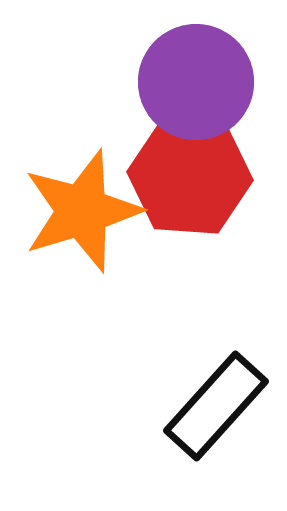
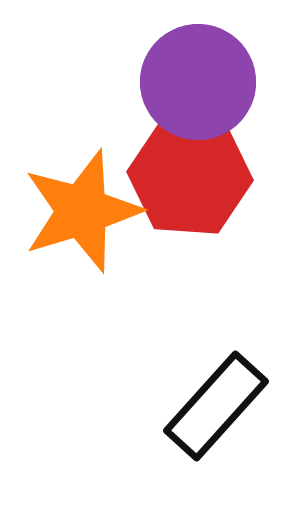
purple circle: moved 2 px right
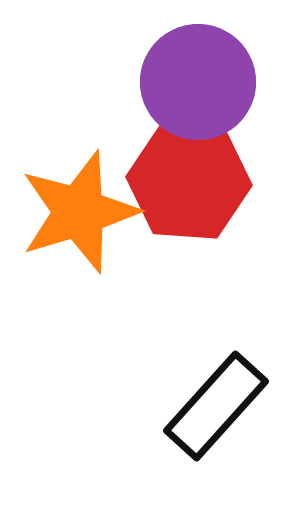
red hexagon: moved 1 px left, 5 px down
orange star: moved 3 px left, 1 px down
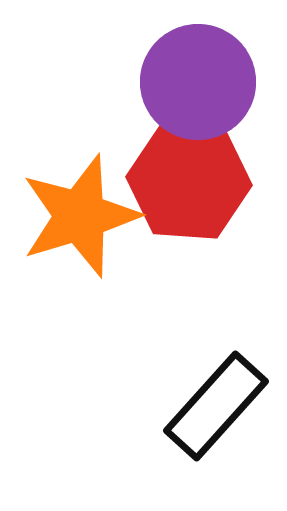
orange star: moved 1 px right, 4 px down
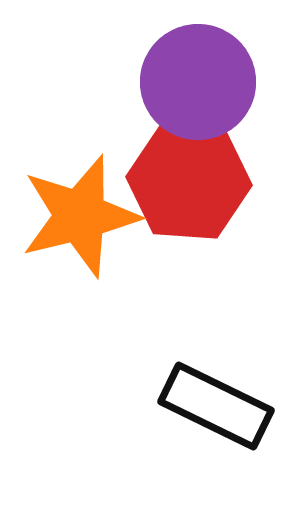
orange star: rotated 3 degrees clockwise
black rectangle: rotated 74 degrees clockwise
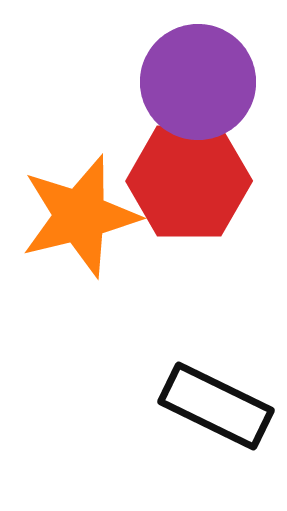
red hexagon: rotated 4 degrees counterclockwise
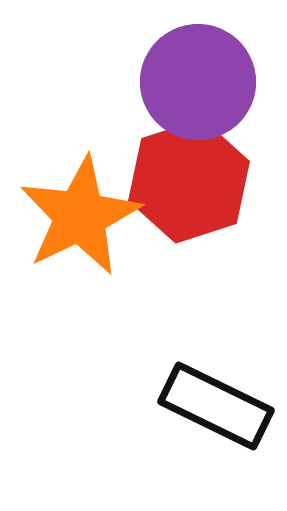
red hexagon: rotated 18 degrees counterclockwise
orange star: rotated 12 degrees counterclockwise
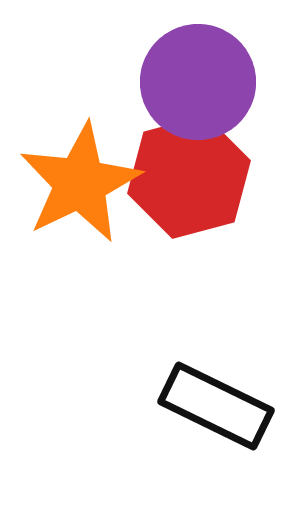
red hexagon: moved 4 px up; rotated 3 degrees clockwise
orange star: moved 33 px up
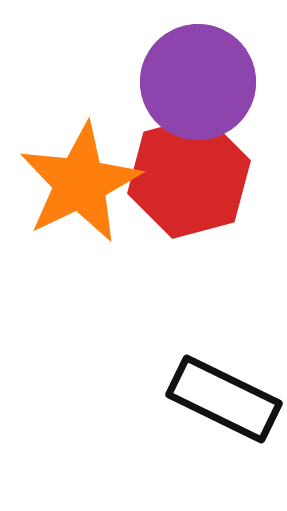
black rectangle: moved 8 px right, 7 px up
